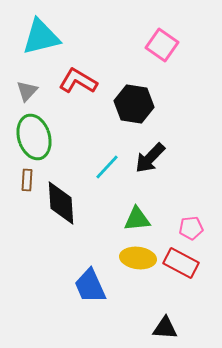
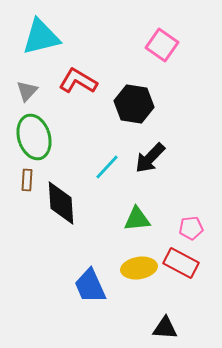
yellow ellipse: moved 1 px right, 10 px down; rotated 16 degrees counterclockwise
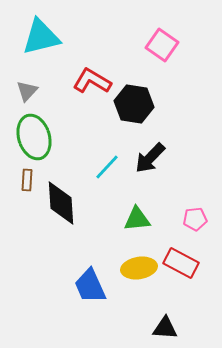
red L-shape: moved 14 px right
pink pentagon: moved 4 px right, 9 px up
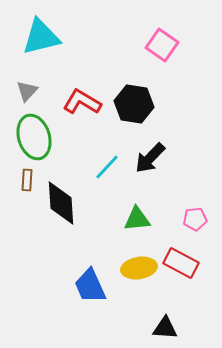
red L-shape: moved 10 px left, 21 px down
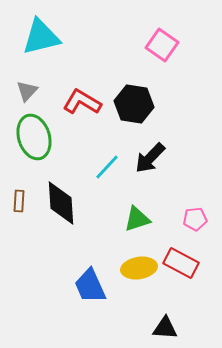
brown rectangle: moved 8 px left, 21 px down
green triangle: rotated 12 degrees counterclockwise
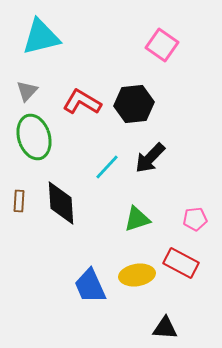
black hexagon: rotated 15 degrees counterclockwise
yellow ellipse: moved 2 px left, 7 px down
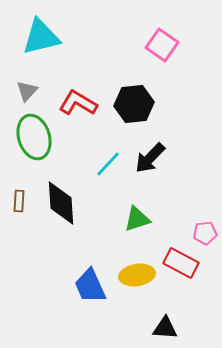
red L-shape: moved 4 px left, 1 px down
cyan line: moved 1 px right, 3 px up
pink pentagon: moved 10 px right, 14 px down
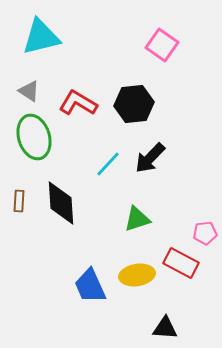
gray triangle: moved 2 px right; rotated 40 degrees counterclockwise
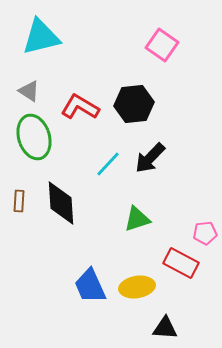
red L-shape: moved 2 px right, 4 px down
yellow ellipse: moved 12 px down
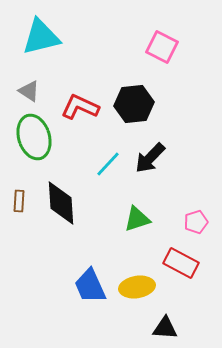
pink square: moved 2 px down; rotated 8 degrees counterclockwise
red L-shape: rotated 6 degrees counterclockwise
pink pentagon: moved 9 px left, 11 px up; rotated 10 degrees counterclockwise
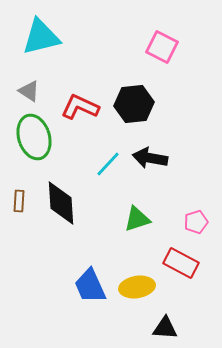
black arrow: rotated 56 degrees clockwise
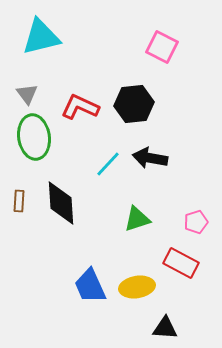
gray triangle: moved 2 px left, 3 px down; rotated 20 degrees clockwise
green ellipse: rotated 9 degrees clockwise
